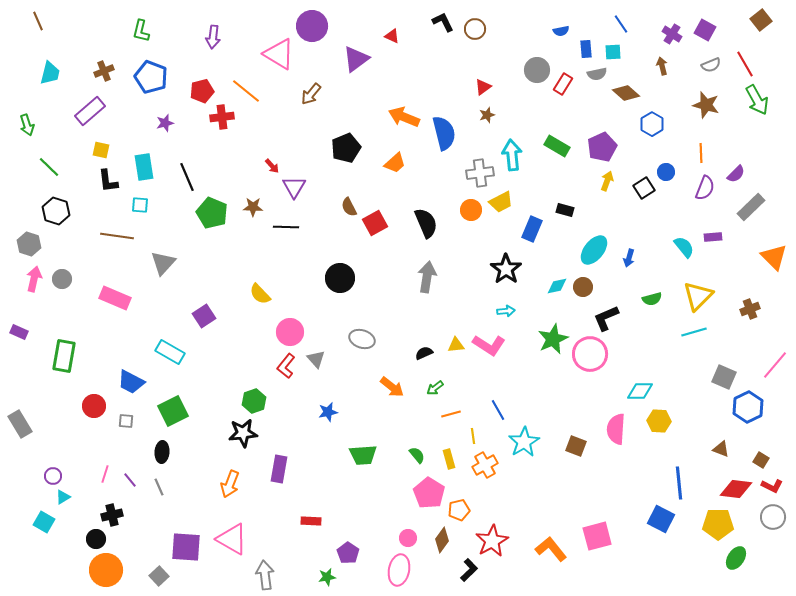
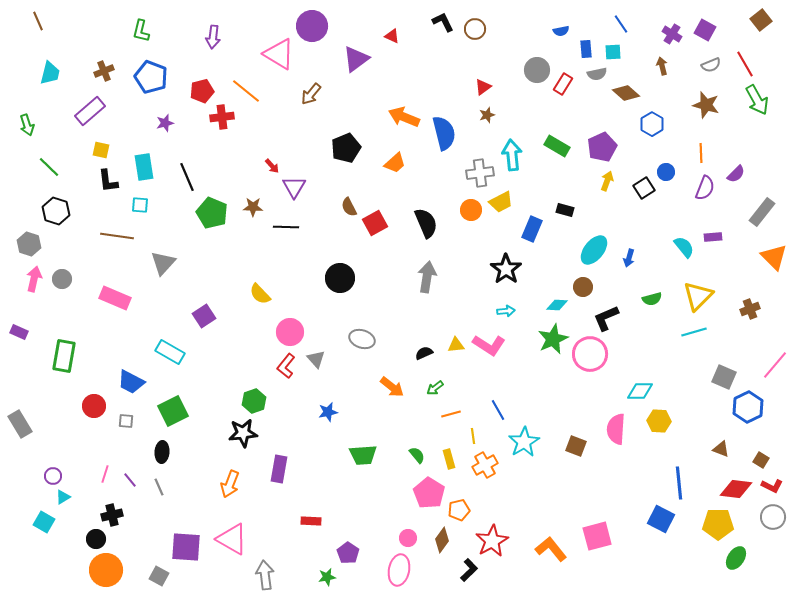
gray rectangle at (751, 207): moved 11 px right, 5 px down; rotated 8 degrees counterclockwise
cyan diamond at (557, 286): moved 19 px down; rotated 15 degrees clockwise
gray square at (159, 576): rotated 18 degrees counterclockwise
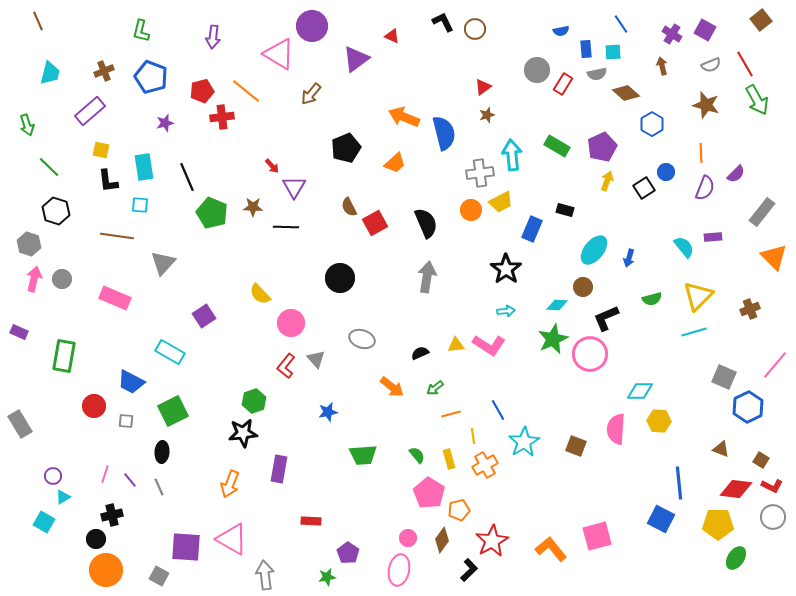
pink circle at (290, 332): moved 1 px right, 9 px up
black semicircle at (424, 353): moved 4 px left
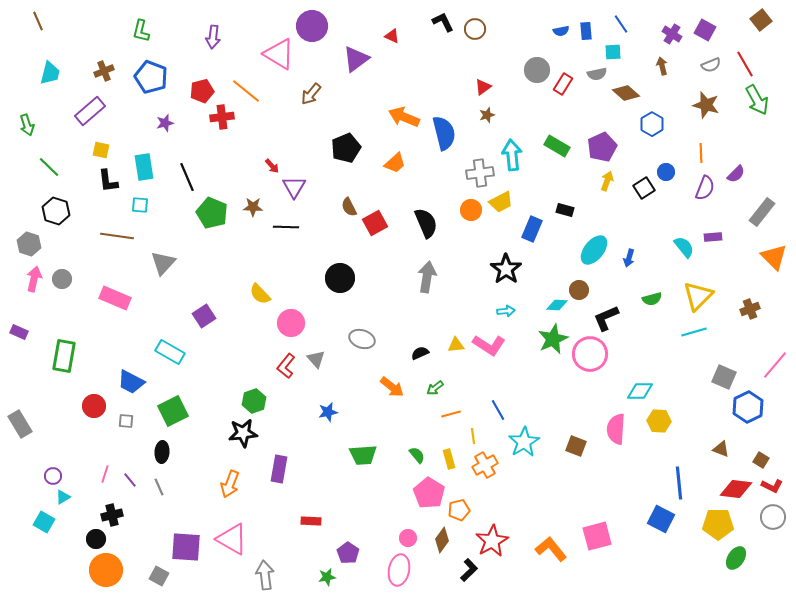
blue rectangle at (586, 49): moved 18 px up
brown circle at (583, 287): moved 4 px left, 3 px down
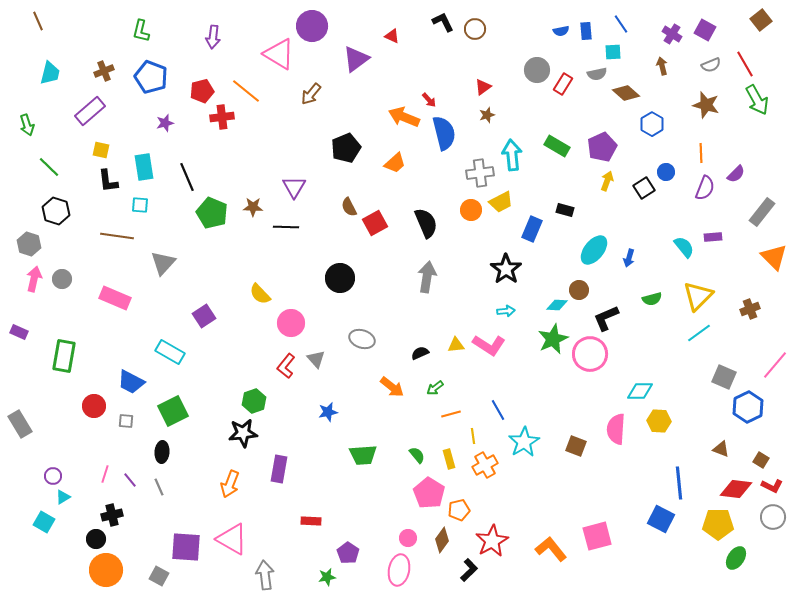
red arrow at (272, 166): moved 157 px right, 66 px up
cyan line at (694, 332): moved 5 px right, 1 px down; rotated 20 degrees counterclockwise
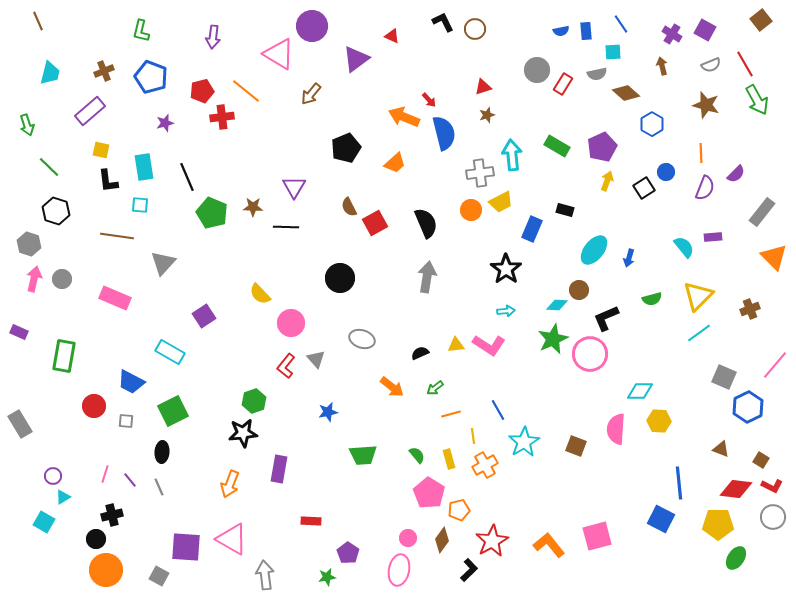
red triangle at (483, 87): rotated 18 degrees clockwise
orange L-shape at (551, 549): moved 2 px left, 4 px up
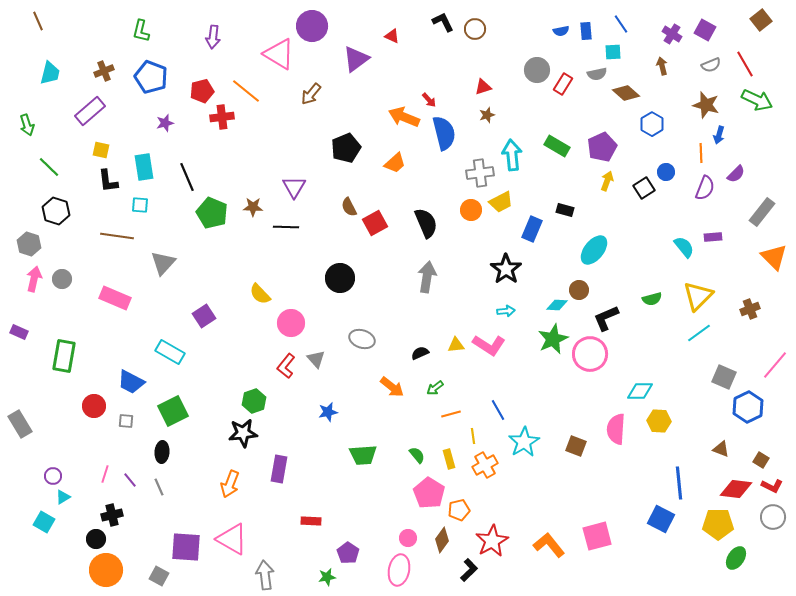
green arrow at (757, 100): rotated 36 degrees counterclockwise
blue arrow at (629, 258): moved 90 px right, 123 px up
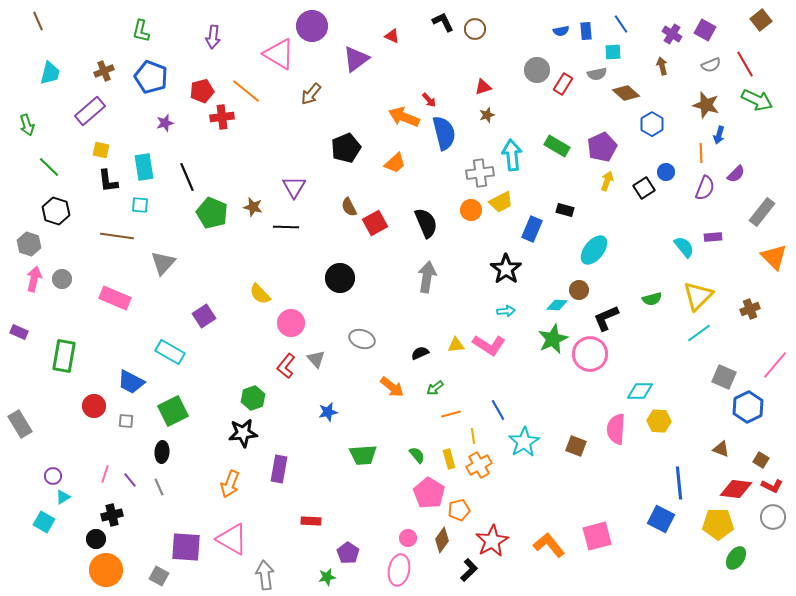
brown star at (253, 207): rotated 12 degrees clockwise
green hexagon at (254, 401): moved 1 px left, 3 px up
orange cross at (485, 465): moved 6 px left
